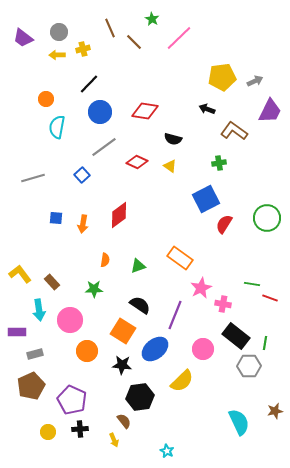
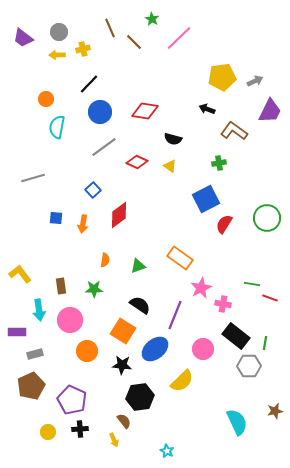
blue square at (82, 175): moved 11 px right, 15 px down
brown rectangle at (52, 282): moved 9 px right, 4 px down; rotated 35 degrees clockwise
cyan semicircle at (239, 422): moved 2 px left
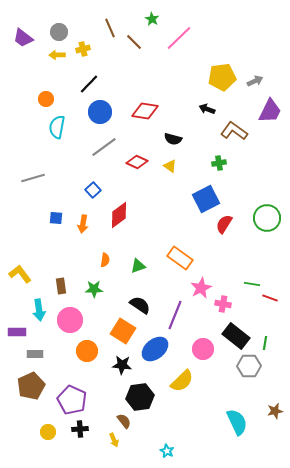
gray rectangle at (35, 354): rotated 14 degrees clockwise
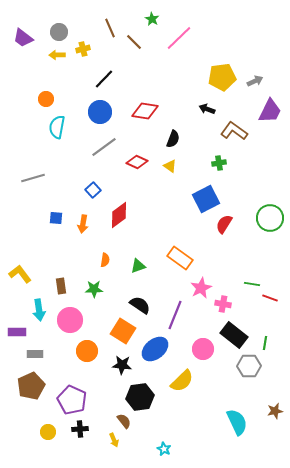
black line at (89, 84): moved 15 px right, 5 px up
black semicircle at (173, 139): rotated 84 degrees counterclockwise
green circle at (267, 218): moved 3 px right
black rectangle at (236, 336): moved 2 px left, 1 px up
cyan star at (167, 451): moved 3 px left, 2 px up
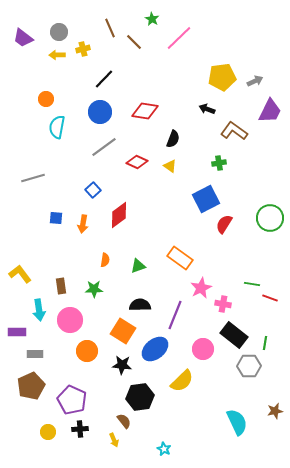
black semicircle at (140, 305): rotated 35 degrees counterclockwise
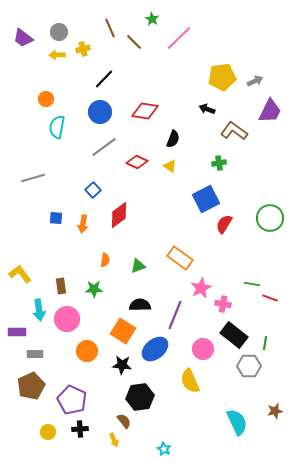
pink circle at (70, 320): moved 3 px left, 1 px up
yellow semicircle at (182, 381): moved 8 px right; rotated 110 degrees clockwise
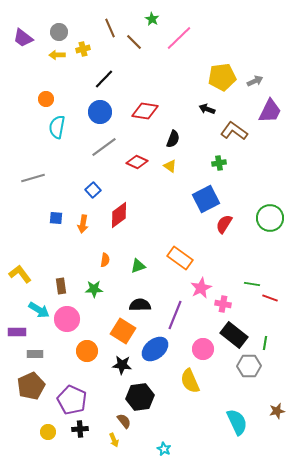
cyan arrow at (39, 310): rotated 50 degrees counterclockwise
brown star at (275, 411): moved 2 px right
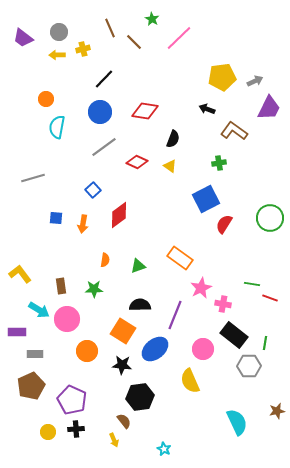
purple trapezoid at (270, 111): moved 1 px left, 3 px up
black cross at (80, 429): moved 4 px left
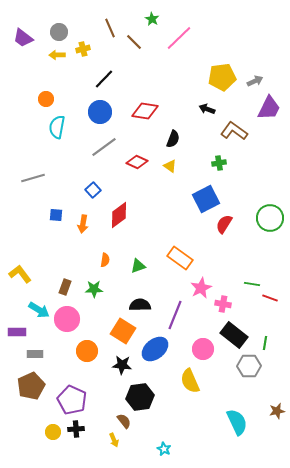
blue square at (56, 218): moved 3 px up
brown rectangle at (61, 286): moved 4 px right, 1 px down; rotated 28 degrees clockwise
yellow circle at (48, 432): moved 5 px right
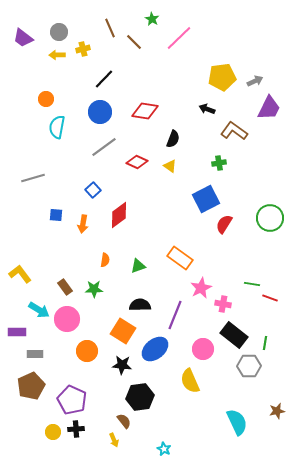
brown rectangle at (65, 287): rotated 56 degrees counterclockwise
